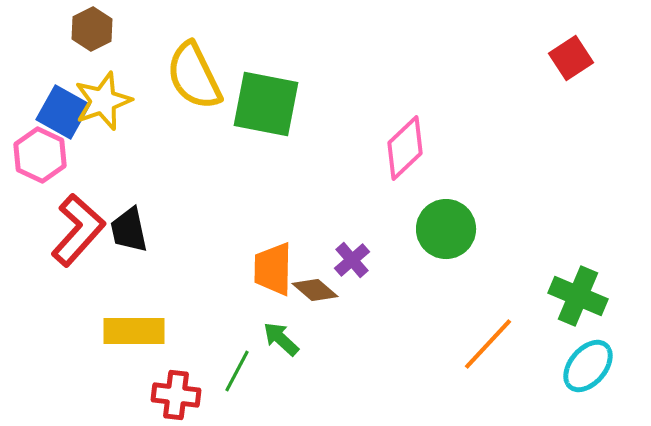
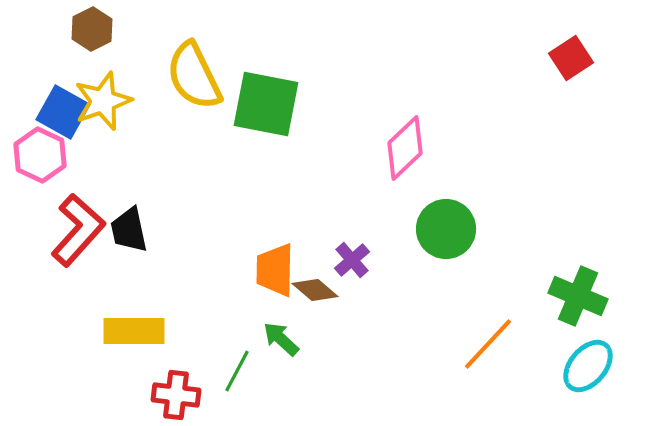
orange trapezoid: moved 2 px right, 1 px down
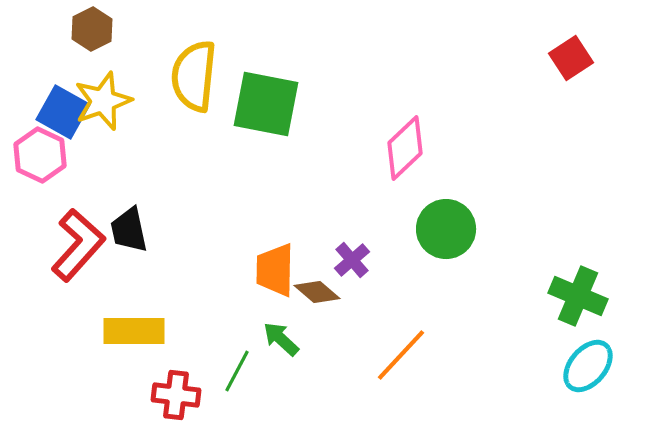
yellow semicircle: rotated 32 degrees clockwise
red L-shape: moved 15 px down
brown diamond: moved 2 px right, 2 px down
orange line: moved 87 px left, 11 px down
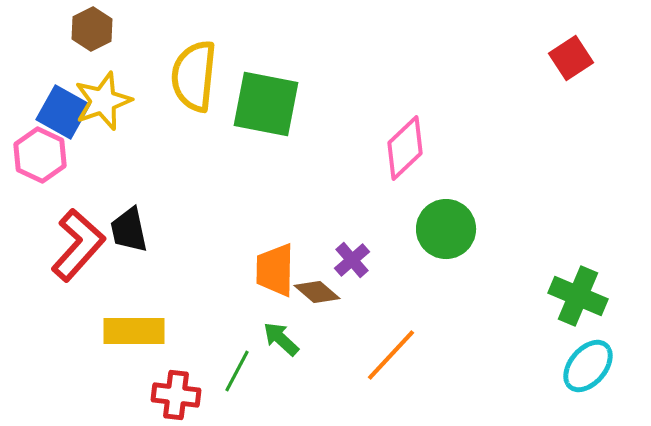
orange line: moved 10 px left
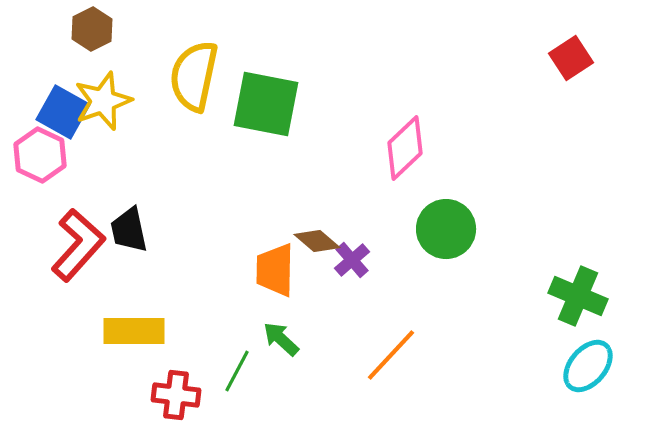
yellow semicircle: rotated 6 degrees clockwise
brown diamond: moved 51 px up
